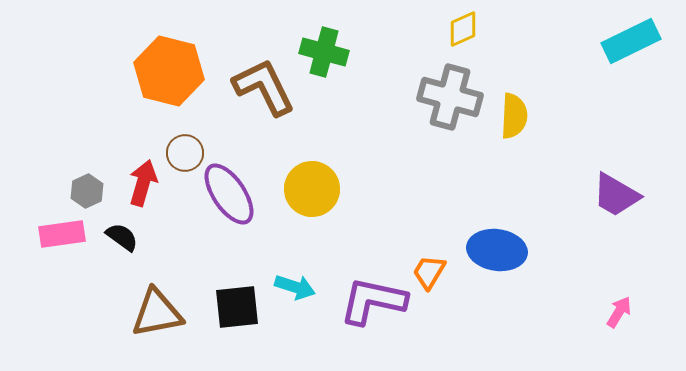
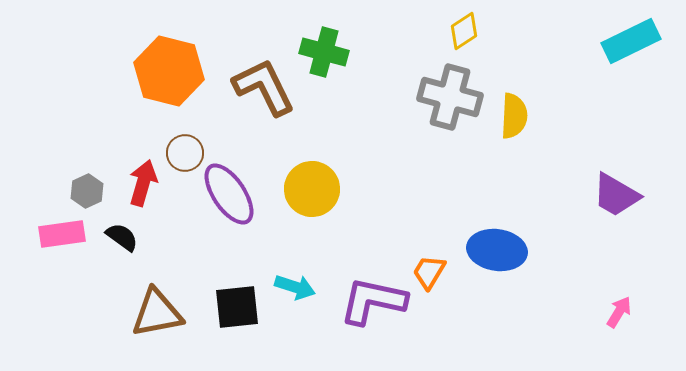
yellow diamond: moved 1 px right, 2 px down; rotated 9 degrees counterclockwise
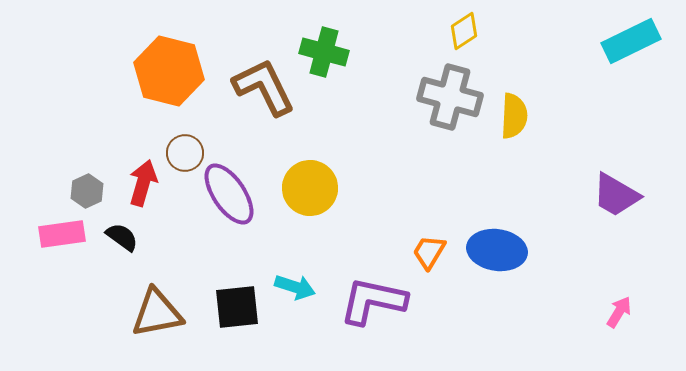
yellow circle: moved 2 px left, 1 px up
orange trapezoid: moved 20 px up
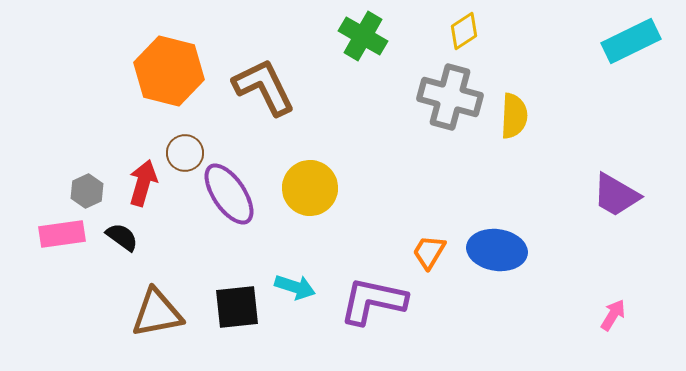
green cross: moved 39 px right, 16 px up; rotated 15 degrees clockwise
pink arrow: moved 6 px left, 3 px down
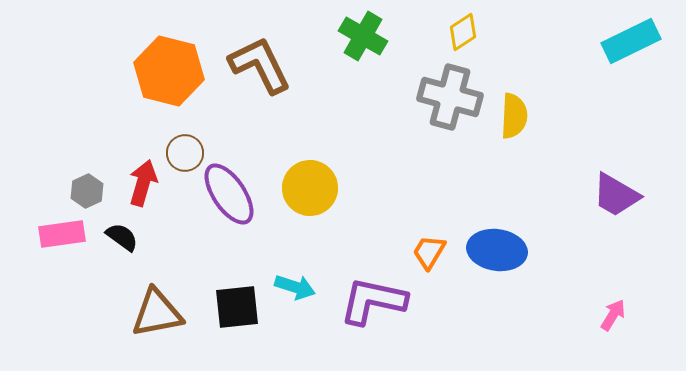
yellow diamond: moved 1 px left, 1 px down
brown L-shape: moved 4 px left, 22 px up
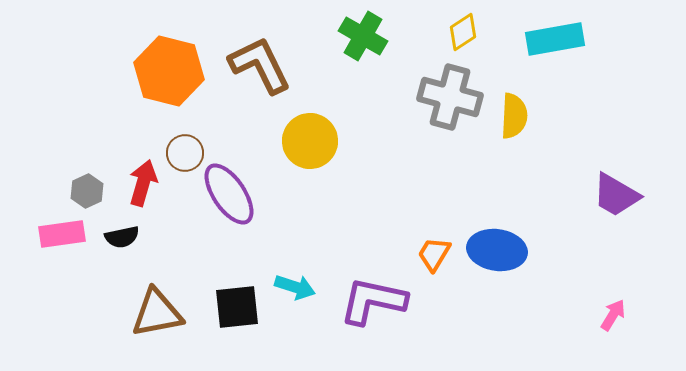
cyan rectangle: moved 76 px left, 2 px up; rotated 16 degrees clockwise
yellow circle: moved 47 px up
black semicircle: rotated 132 degrees clockwise
orange trapezoid: moved 5 px right, 2 px down
